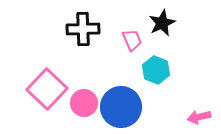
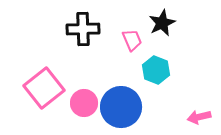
pink square: moved 3 px left, 1 px up; rotated 9 degrees clockwise
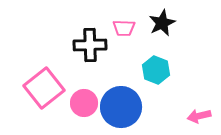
black cross: moved 7 px right, 16 px down
pink trapezoid: moved 8 px left, 12 px up; rotated 115 degrees clockwise
pink arrow: moved 1 px up
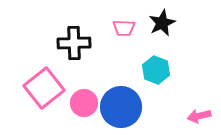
black cross: moved 16 px left, 2 px up
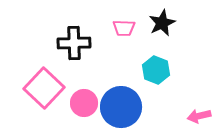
pink square: rotated 9 degrees counterclockwise
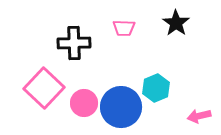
black star: moved 14 px right; rotated 12 degrees counterclockwise
cyan hexagon: moved 18 px down; rotated 16 degrees clockwise
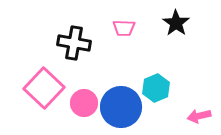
black cross: rotated 12 degrees clockwise
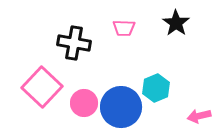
pink square: moved 2 px left, 1 px up
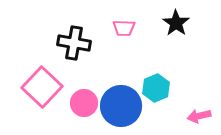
blue circle: moved 1 px up
